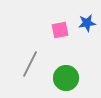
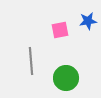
blue star: moved 1 px right, 2 px up
gray line: moved 1 px right, 3 px up; rotated 32 degrees counterclockwise
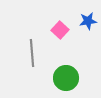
pink square: rotated 36 degrees counterclockwise
gray line: moved 1 px right, 8 px up
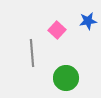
pink square: moved 3 px left
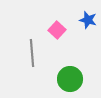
blue star: moved 1 px up; rotated 24 degrees clockwise
green circle: moved 4 px right, 1 px down
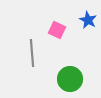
blue star: rotated 12 degrees clockwise
pink square: rotated 18 degrees counterclockwise
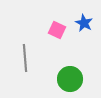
blue star: moved 4 px left, 3 px down
gray line: moved 7 px left, 5 px down
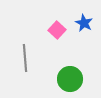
pink square: rotated 18 degrees clockwise
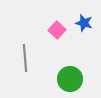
blue star: rotated 12 degrees counterclockwise
